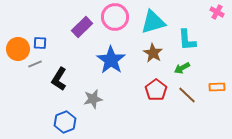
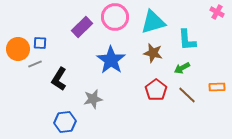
brown star: rotated 18 degrees counterclockwise
blue hexagon: rotated 15 degrees clockwise
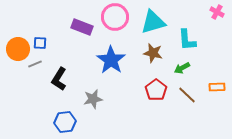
purple rectangle: rotated 65 degrees clockwise
